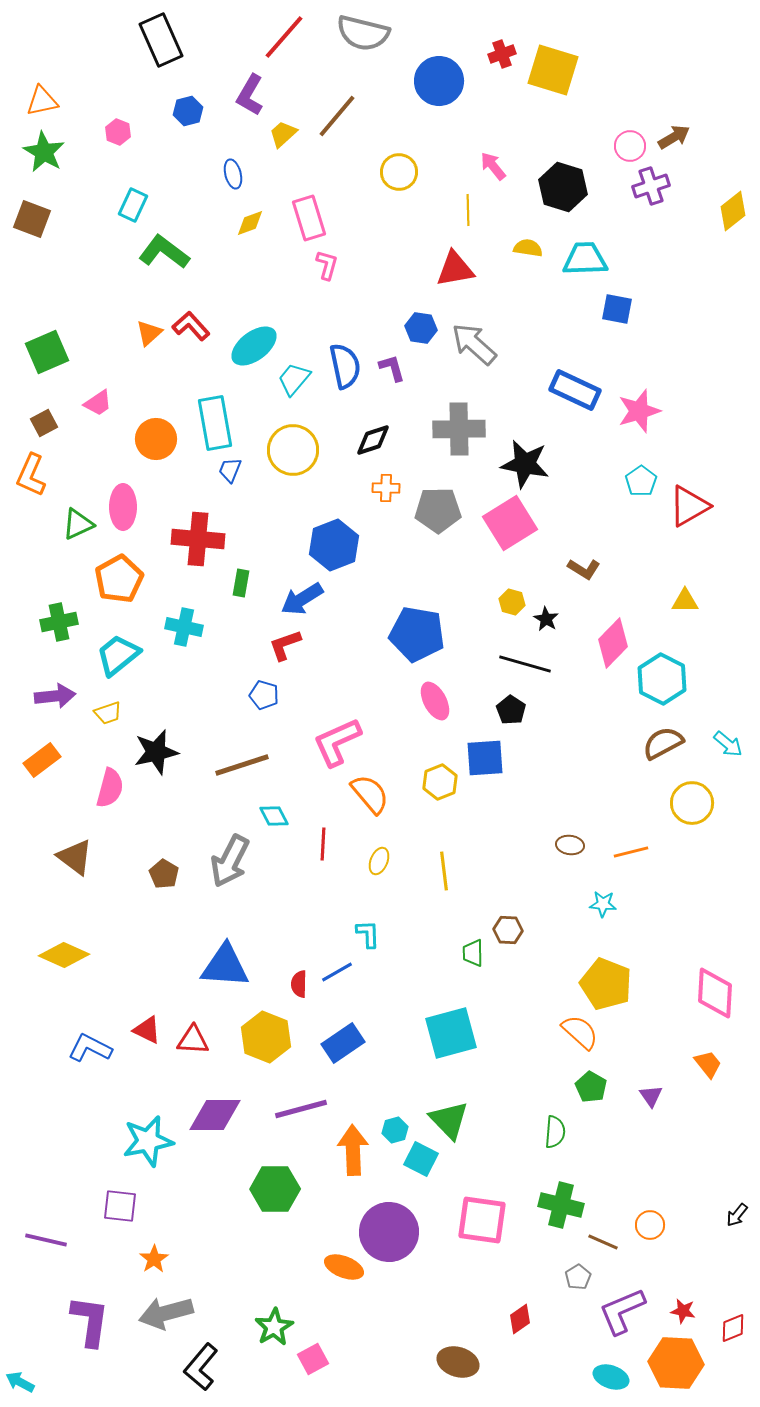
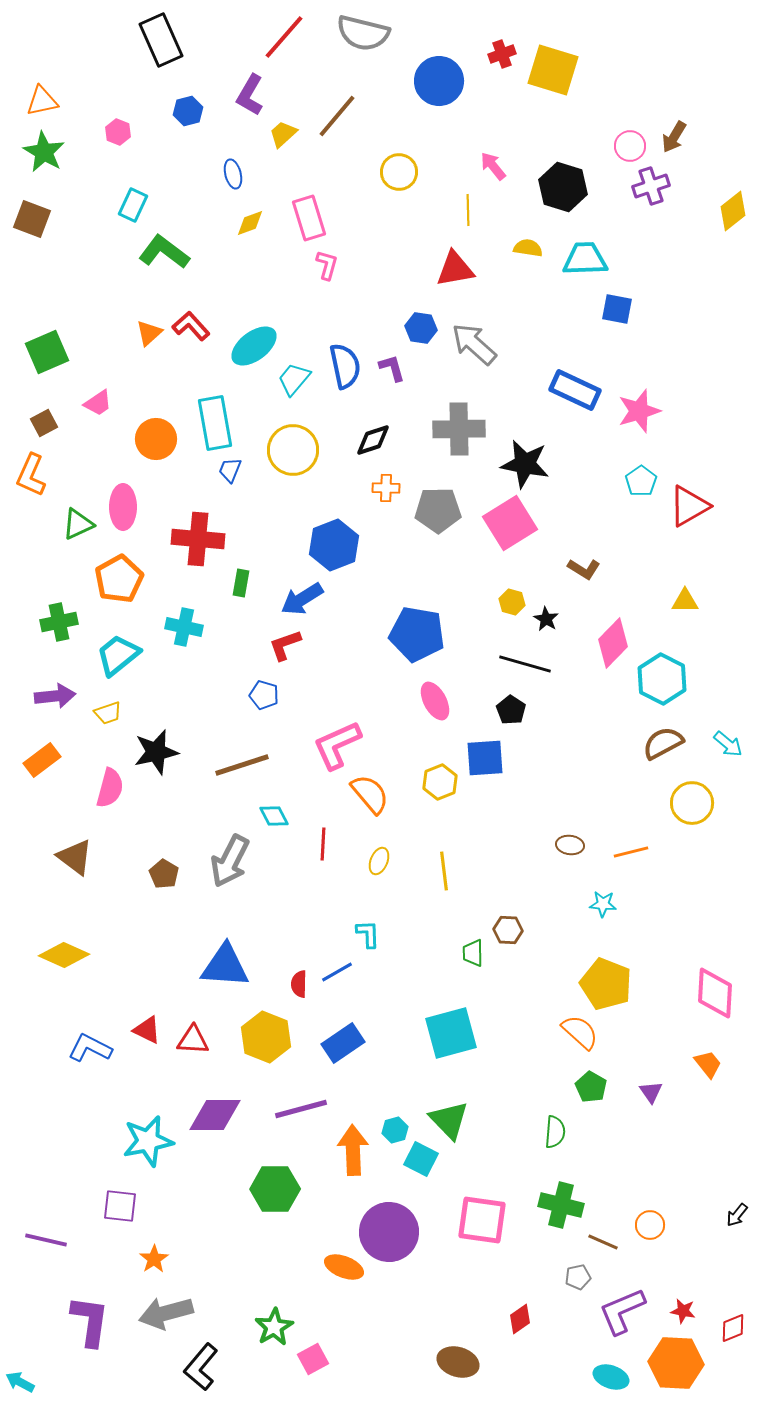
brown arrow at (674, 137): rotated 152 degrees clockwise
pink L-shape at (337, 742): moved 3 px down
purple triangle at (651, 1096): moved 4 px up
gray pentagon at (578, 1277): rotated 20 degrees clockwise
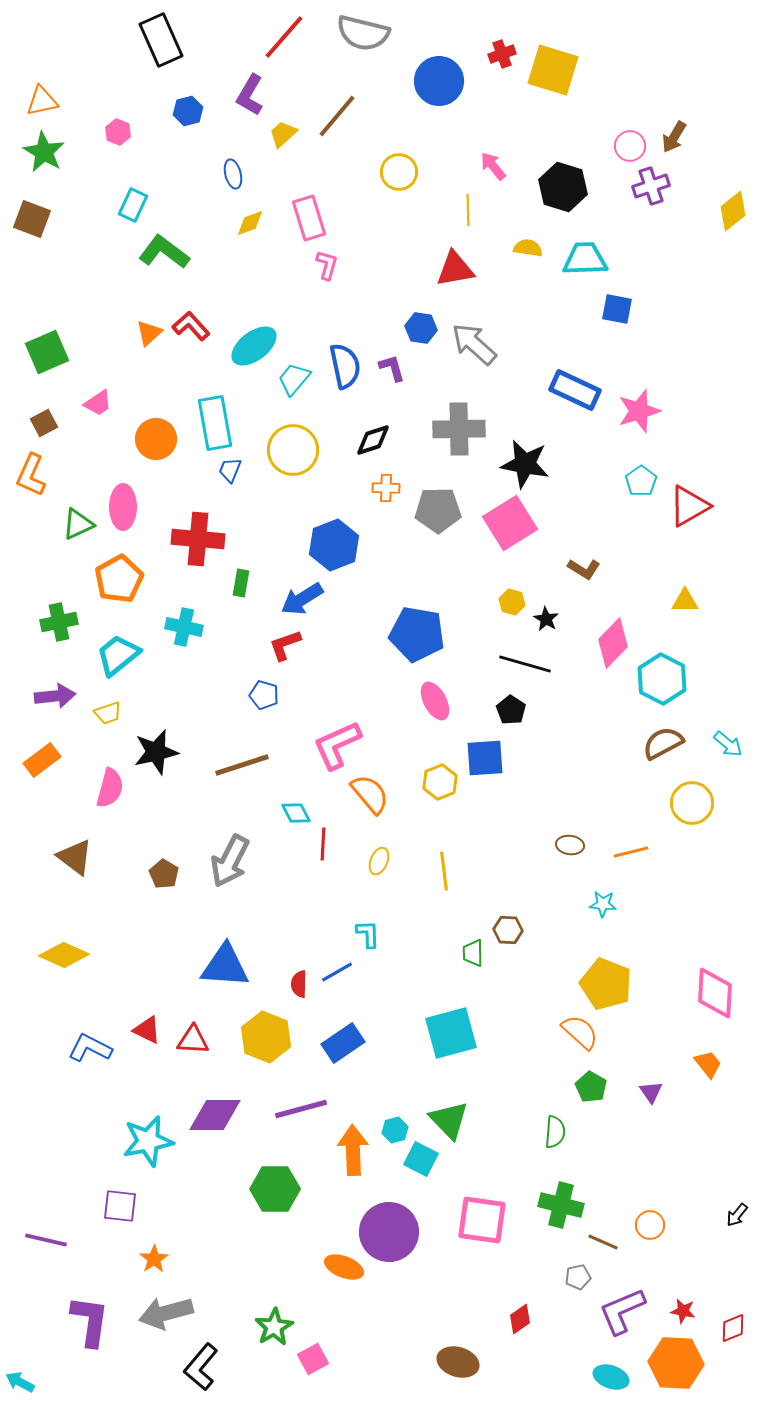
cyan diamond at (274, 816): moved 22 px right, 3 px up
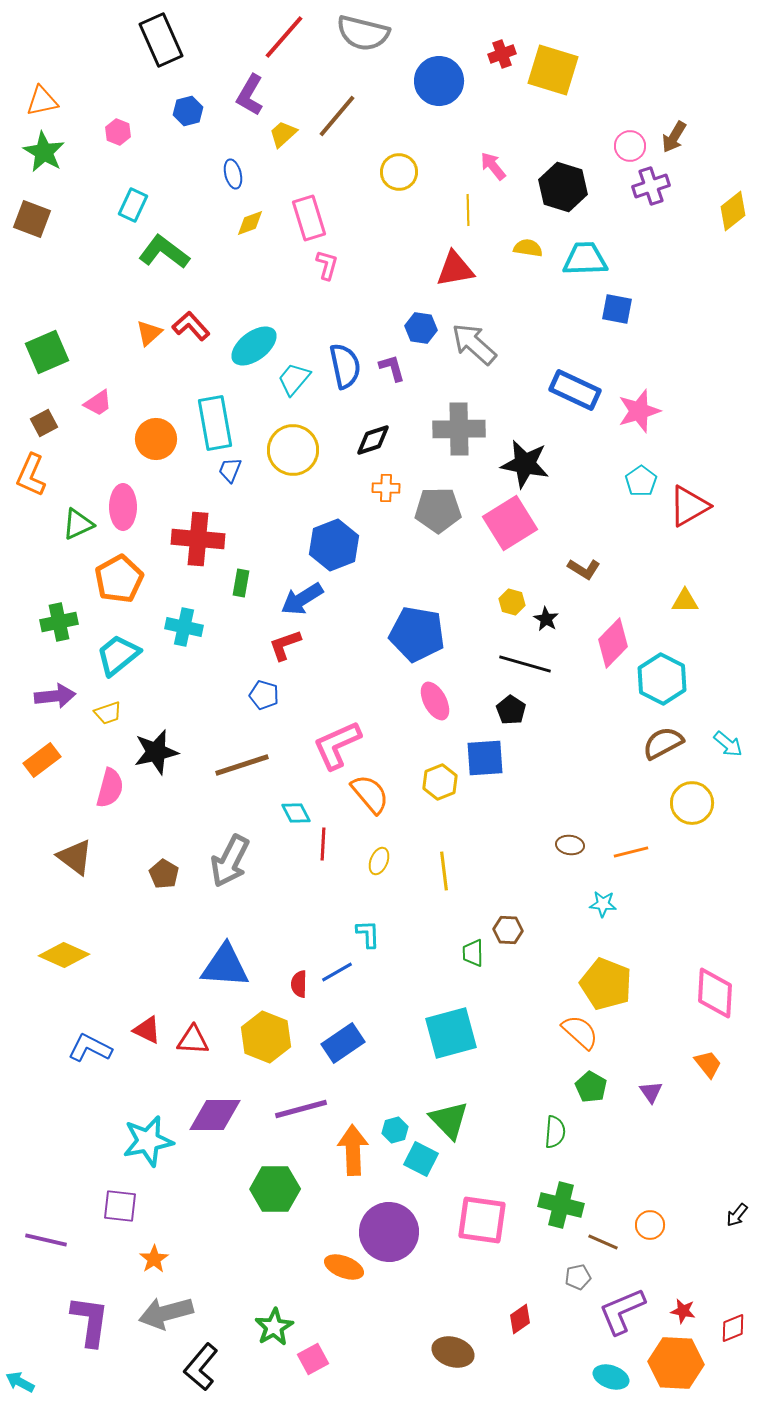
brown ellipse at (458, 1362): moved 5 px left, 10 px up
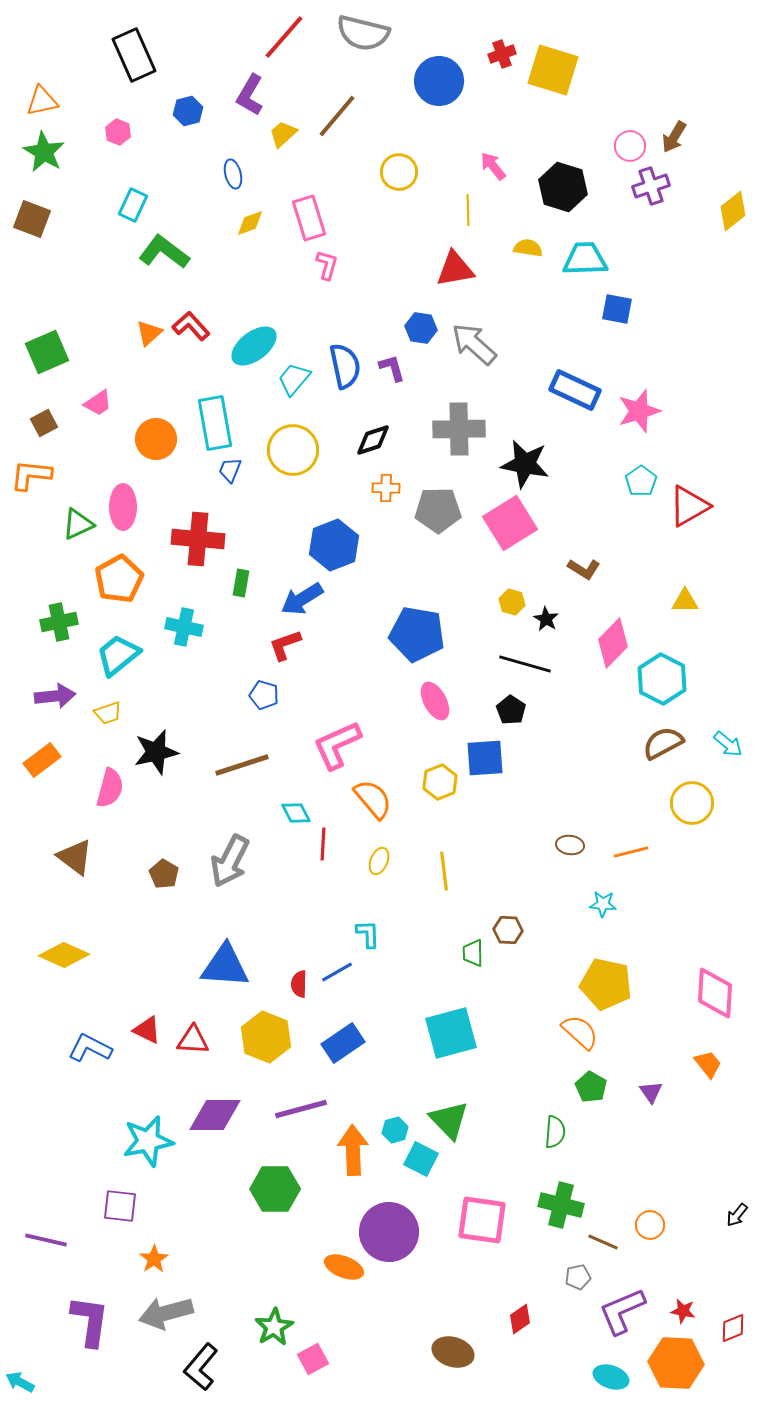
black rectangle at (161, 40): moved 27 px left, 15 px down
orange L-shape at (31, 475): rotated 72 degrees clockwise
orange semicircle at (370, 794): moved 3 px right, 5 px down
yellow pentagon at (606, 984): rotated 9 degrees counterclockwise
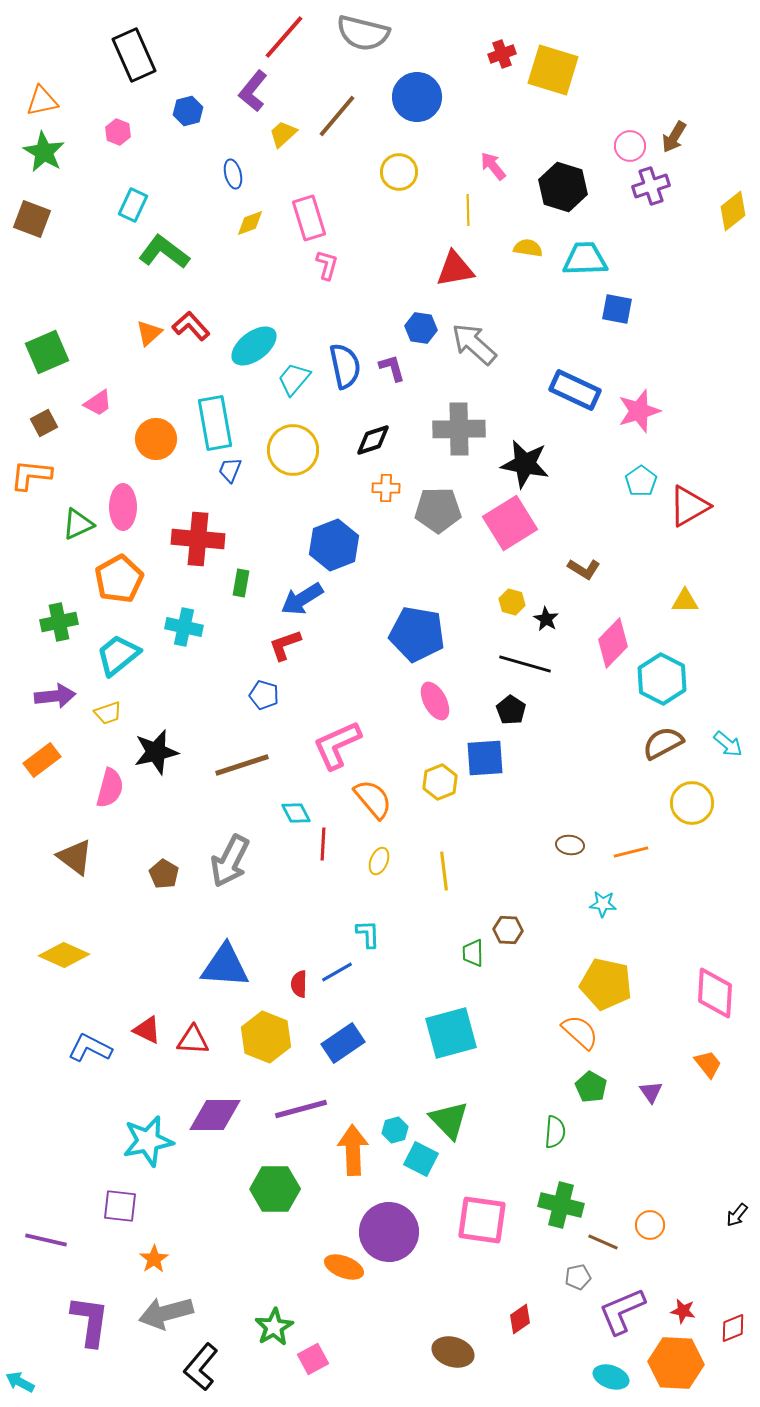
blue circle at (439, 81): moved 22 px left, 16 px down
purple L-shape at (250, 95): moved 3 px right, 4 px up; rotated 9 degrees clockwise
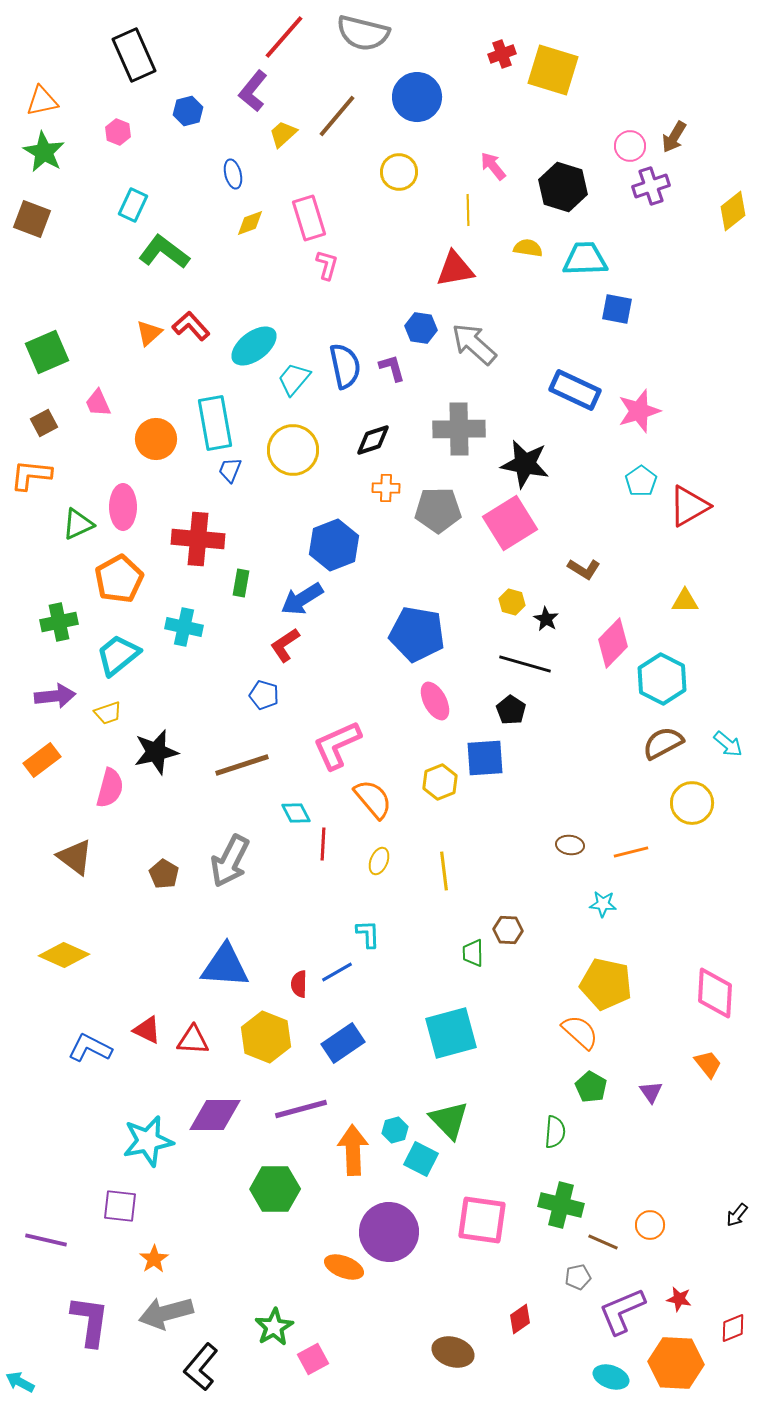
pink trapezoid at (98, 403): rotated 100 degrees clockwise
red L-shape at (285, 645): rotated 15 degrees counterclockwise
red star at (683, 1311): moved 4 px left, 12 px up
